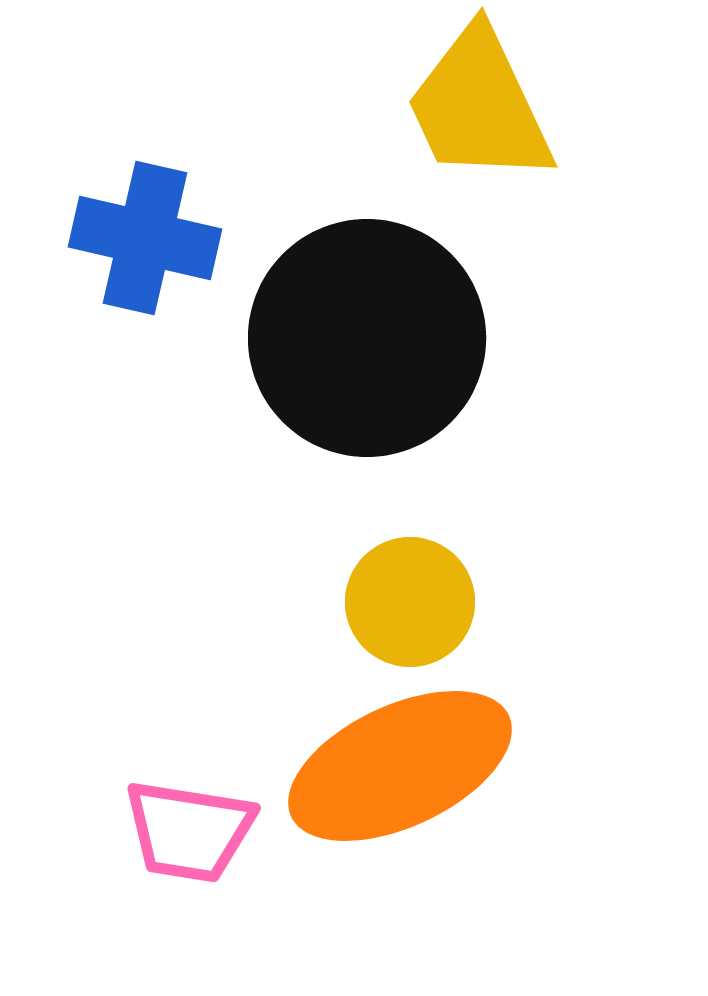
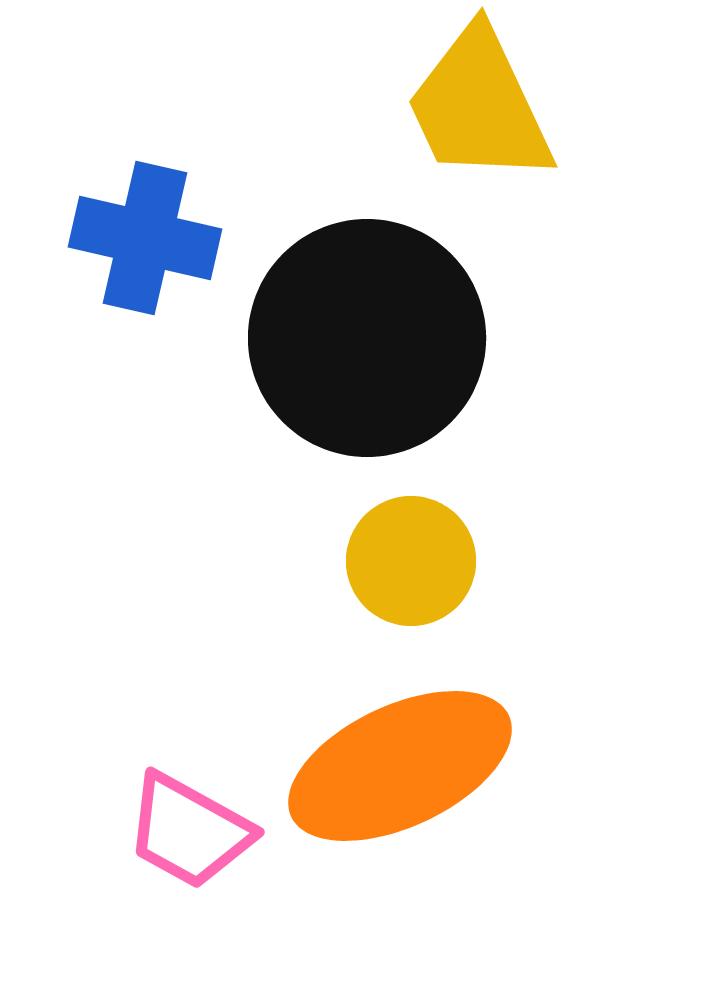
yellow circle: moved 1 px right, 41 px up
pink trapezoid: rotated 20 degrees clockwise
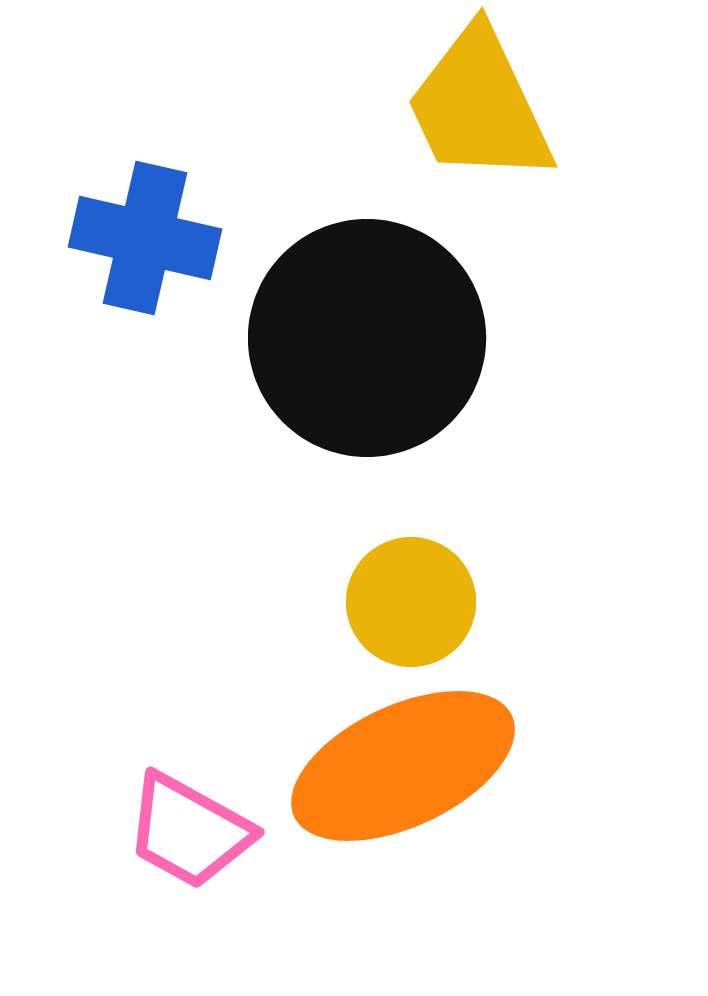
yellow circle: moved 41 px down
orange ellipse: moved 3 px right
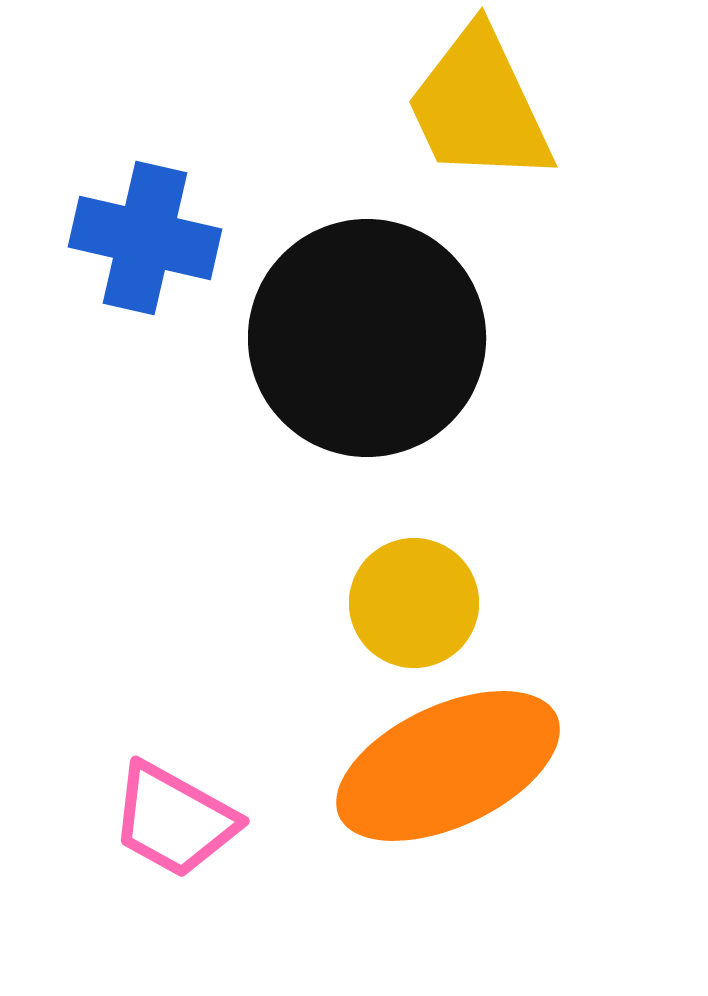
yellow circle: moved 3 px right, 1 px down
orange ellipse: moved 45 px right
pink trapezoid: moved 15 px left, 11 px up
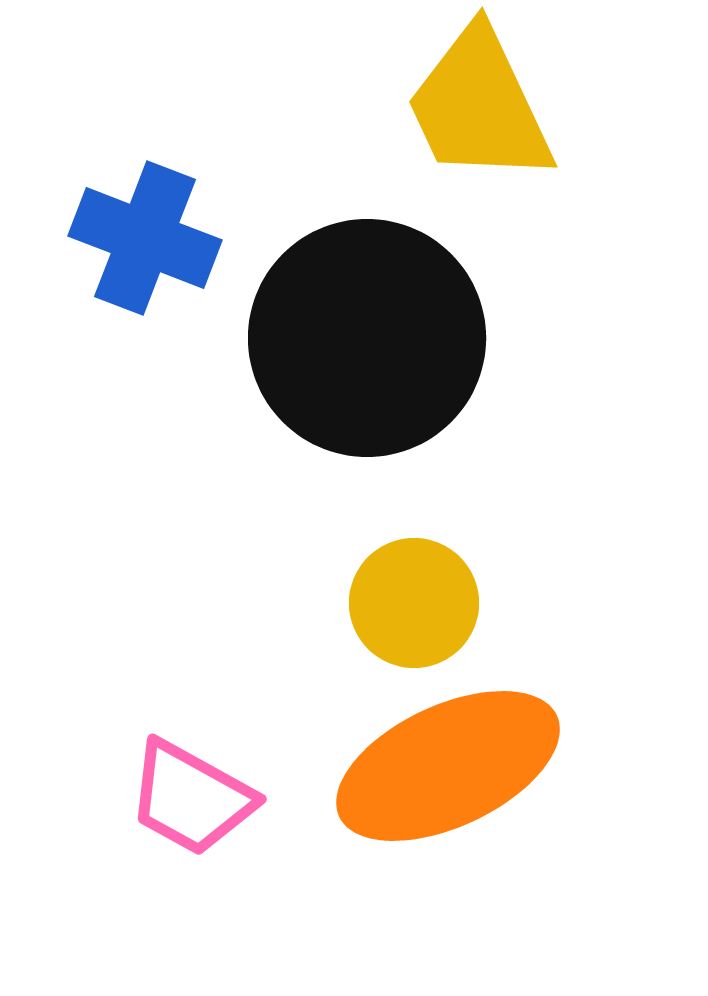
blue cross: rotated 8 degrees clockwise
pink trapezoid: moved 17 px right, 22 px up
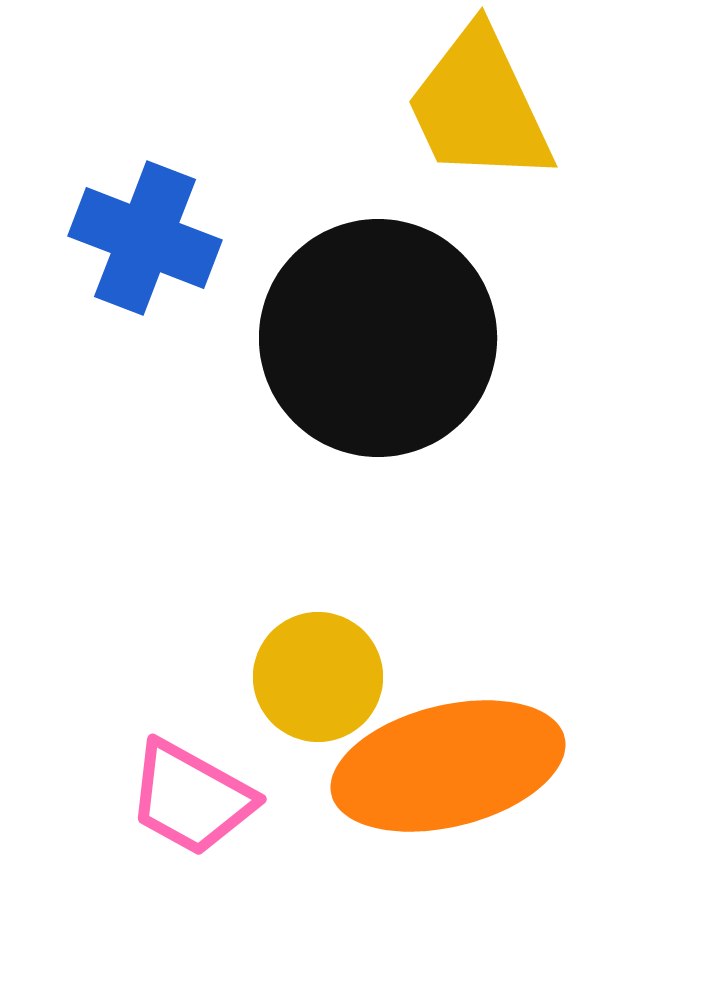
black circle: moved 11 px right
yellow circle: moved 96 px left, 74 px down
orange ellipse: rotated 11 degrees clockwise
